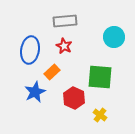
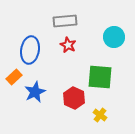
red star: moved 4 px right, 1 px up
orange rectangle: moved 38 px left, 5 px down
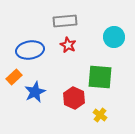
blue ellipse: rotated 72 degrees clockwise
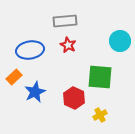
cyan circle: moved 6 px right, 4 px down
yellow cross: rotated 24 degrees clockwise
